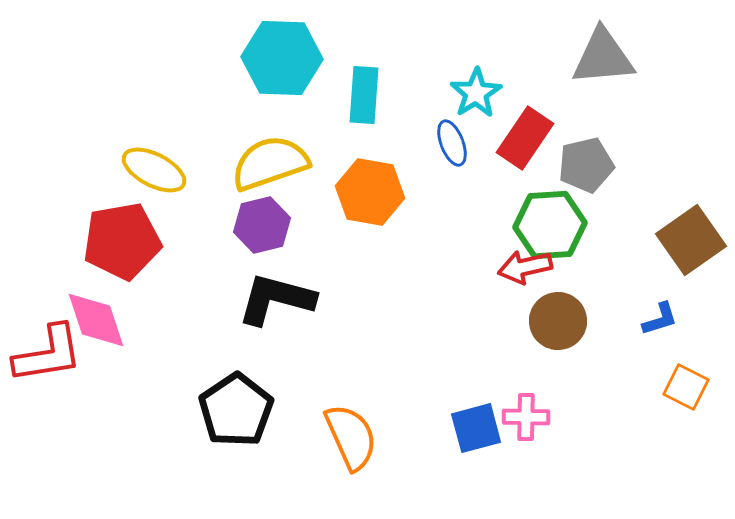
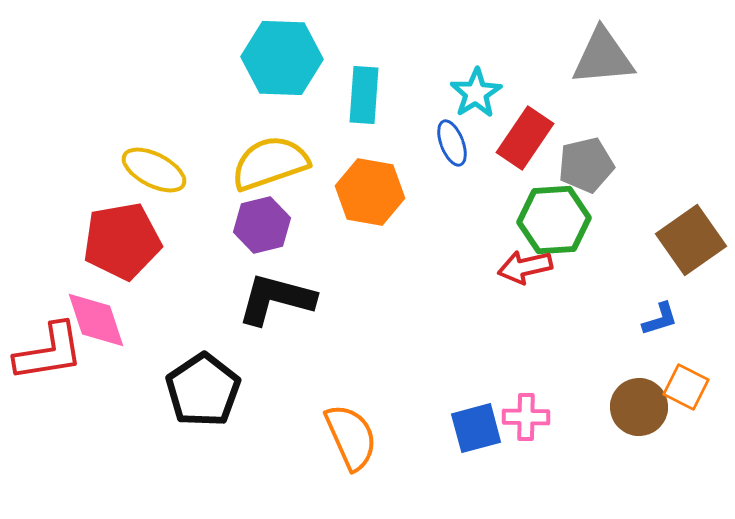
green hexagon: moved 4 px right, 5 px up
brown circle: moved 81 px right, 86 px down
red L-shape: moved 1 px right, 2 px up
black pentagon: moved 33 px left, 20 px up
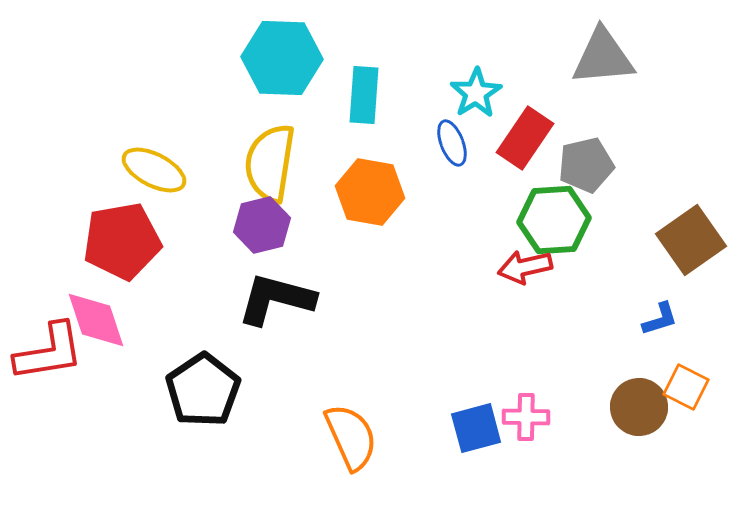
yellow semicircle: rotated 62 degrees counterclockwise
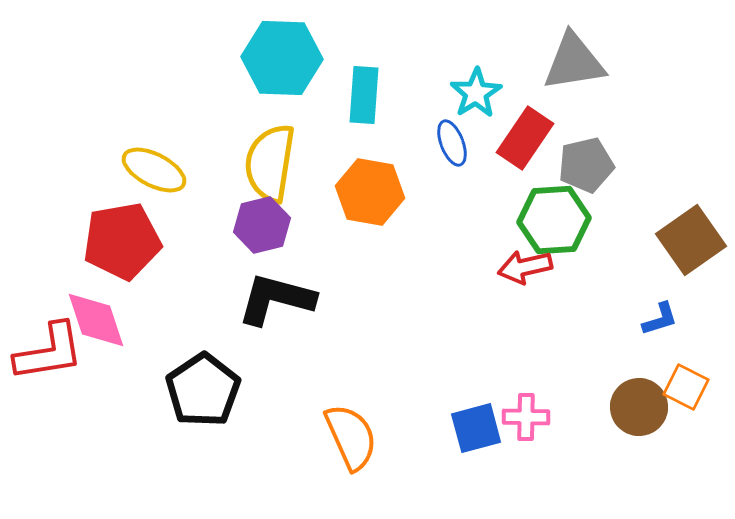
gray triangle: moved 29 px left, 5 px down; rotated 4 degrees counterclockwise
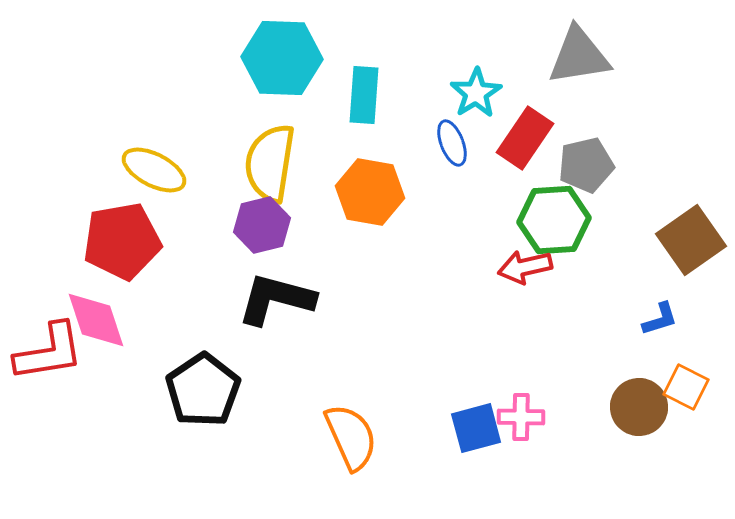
gray triangle: moved 5 px right, 6 px up
pink cross: moved 5 px left
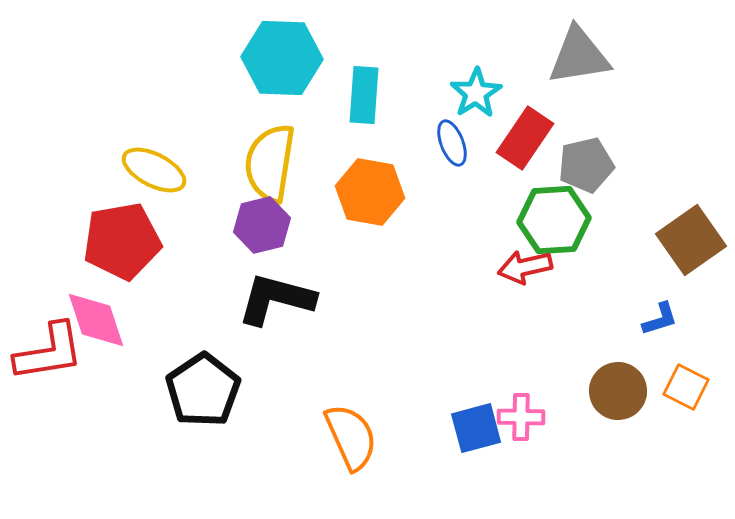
brown circle: moved 21 px left, 16 px up
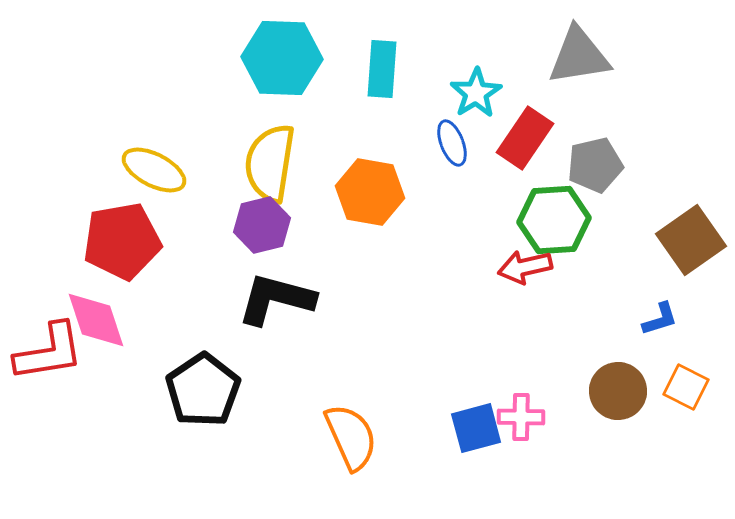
cyan rectangle: moved 18 px right, 26 px up
gray pentagon: moved 9 px right
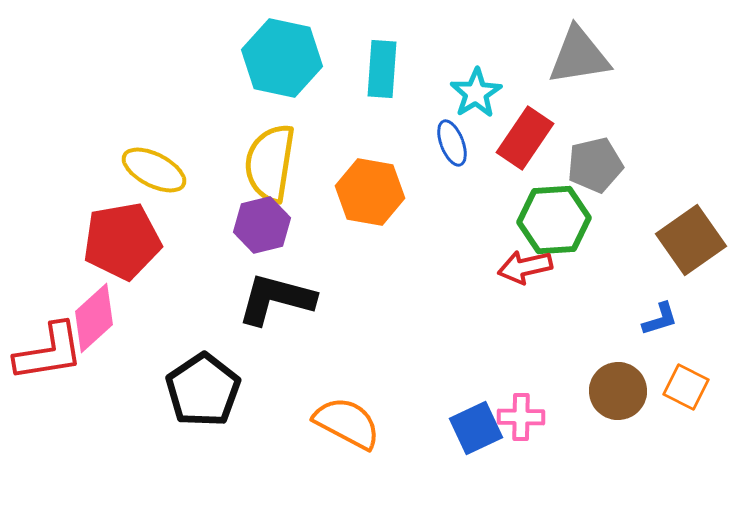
cyan hexagon: rotated 10 degrees clockwise
pink diamond: moved 2 px left, 2 px up; rotated 66 degrees clockwise
blue square: rotated 10 degrees counterclockwise
orange semicircle: moved 4 px left, 14 px up; rotated 38 degrees counterclockwise
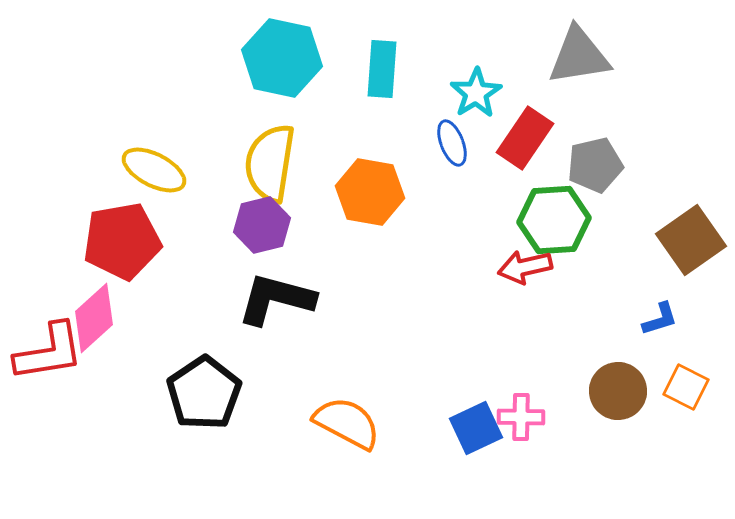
black pentagon: moved 1 px right, 3 px down
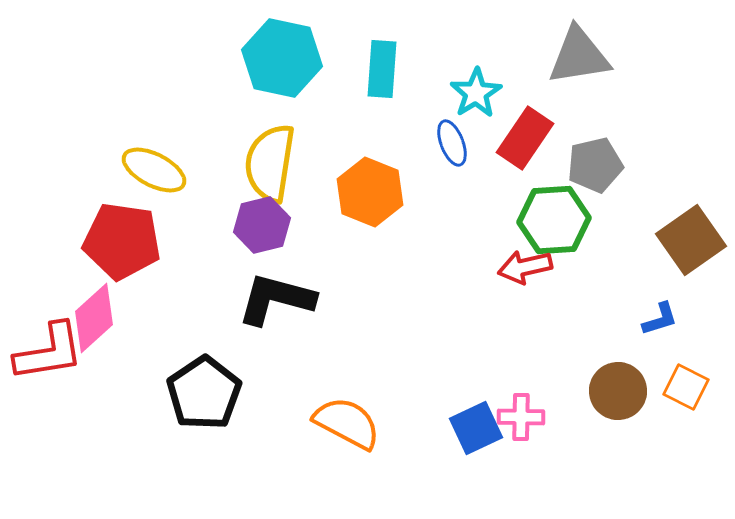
orange hexagon: rotated 12 degrees clockwise
red pentagon: rotated 18 degrees clockwise
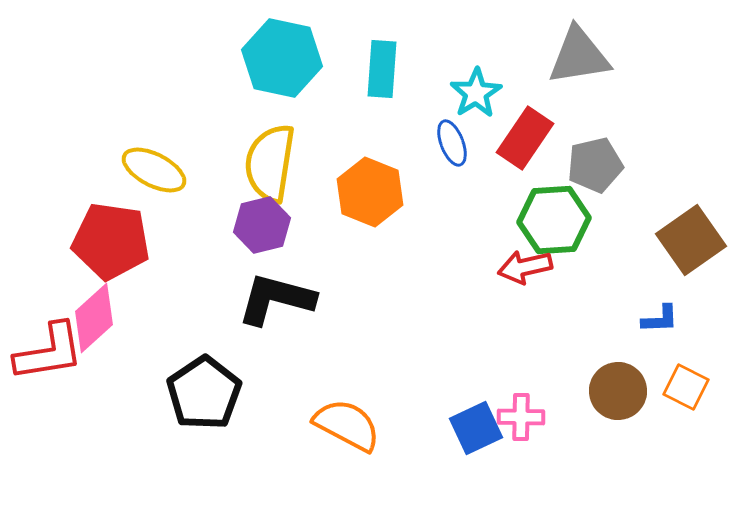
red pentagon: moved 11 px left
blue L-shape: rotated 15 degrees clockwise
orange semicircle: moved 2 px down
